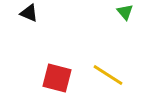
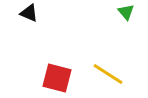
green triangle: moved 1 px right
yellow line: moved 1 px up
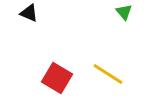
green triangle: moved 2 px left
red square: rotated 16 degrees clockwise
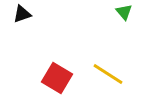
black triangle: moved 7 px left, 1 px down; rotated 42 degrees counterclockwise
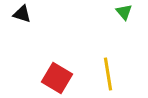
black triangle: rotated 36 degrees clockwise
yellow line: rotated 48 degrees clockwise
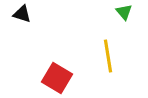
yellow line: moved 18 px up
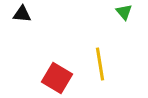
black triangle: rotated 12 degrees counterclockwise
yellow line: moved 8 px left, 8 px down
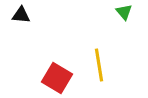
black triangle: moved 1 px left, 1 px down
yellow line: moved 1 px left, 1 px down
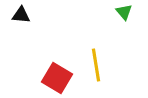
yellow line: moved 3 px left
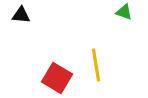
green triangle: rotated 30 degrees counterclockwise
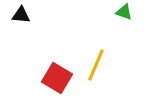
yellow line: rotated 32 degrees clockwise
